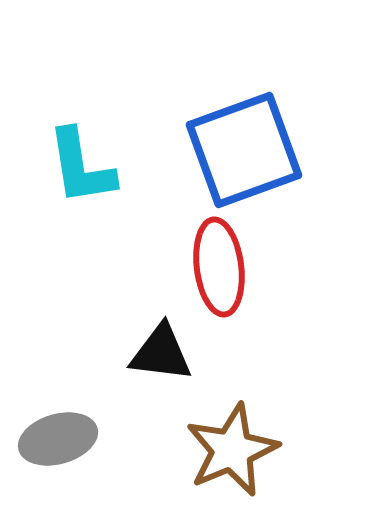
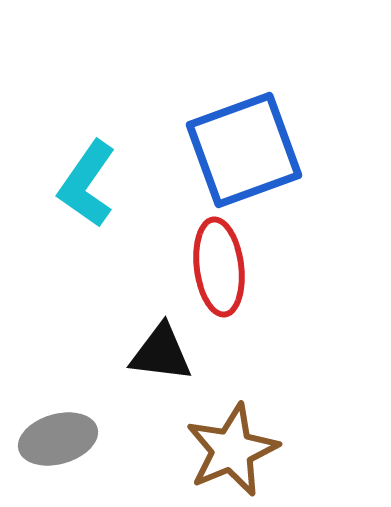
cyan L-shape: moved 6 px right, 17 px down; rotated 44 degrees clockwise
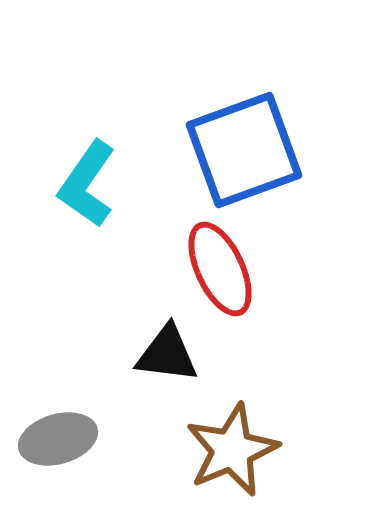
red ellipse: moved 1 px right, 2 px down; rotated 18 degrees counterclockwise
black triangle: moved 6 px right, 1 px down
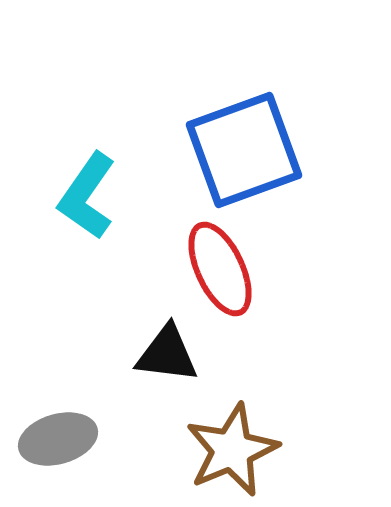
cyan L-shape: moved 12 px down
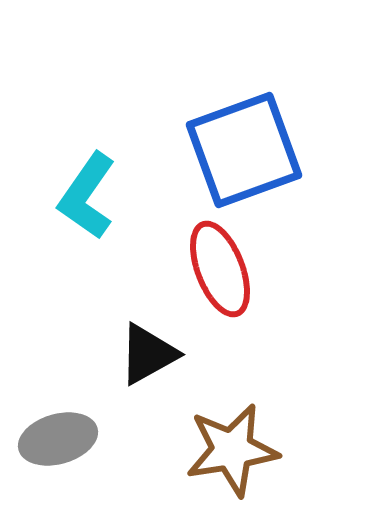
red ellipse: rotated 4 degrees clockwise
black triangle: moved 19 px left; rotated 36 degrees counterclockwise
brown star: rotated 14 degrees clockwise
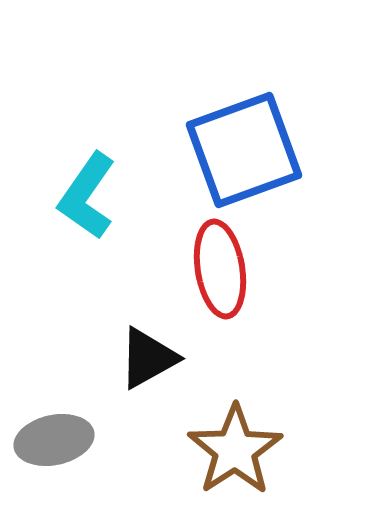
red ellipse: rotated 12 degrees clockwise
black triangle: moved 4 px down
gray ellipse: moved 4 px left, 1 px down; rotated 4 degrees clockwise
brown star: moved 3 px right; rotated 24 degrees counterclockwise
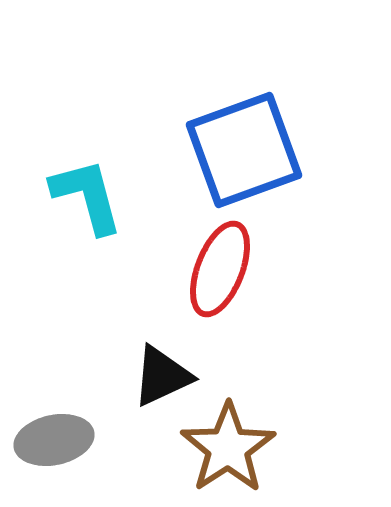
cyan L-shape: rotated 130 degrees clockwise
red ellipse: rotated 30 degrees clockwise
black triangle: moved 14 px right, 18 px down; rotated 4 degrees clockwise
brown star: moved 7 px left, 2 px up
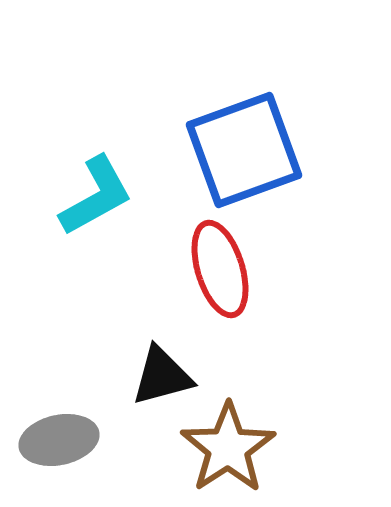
cyan L-shape: moved 9 px right; rotated 76 degrees clockwise
red ellipse: rotated 38 degrees counterclockwise
black triangle: rotated 10 degrees clockwise
gray ellipse: moved 5 px right
